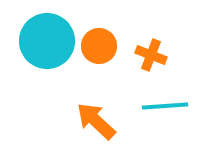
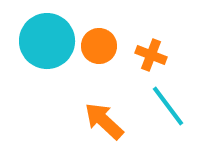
cyan line: moved 3 px right; rotated 57 degrees clockwise
orange arrow: moved 8 px right
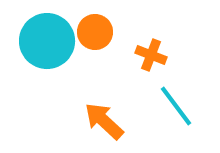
orange circle: moved 4 px left, 14 px up
cyan line: moved 8 px right
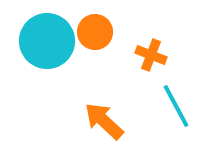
cyan line: rotated 9 degrees clockwise
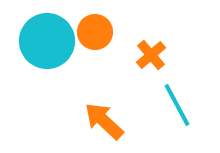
orange cross: rotated 28 degrees clockwise
cyan line: moved 1 px right, 1 px up
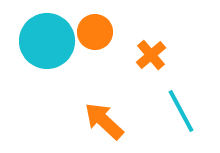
cyan line: moved 4 px right, 6 px down
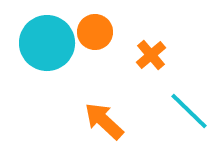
cyan circle: moved 2 px down
cyan line: moved 8 px right; rotated 18 degrees counterclockwise
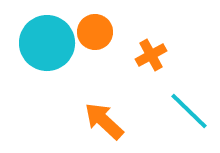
orange cross: rotated 12 degrees clockwise
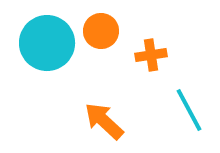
orange circle: moved 6 px right, 1 px up
orange cross: rotated 20 degrees clockwise
cyan line: moved 1 px up; rotated 18 degrees clockwise
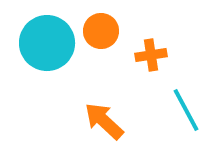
cyan line: moved 3 px left
